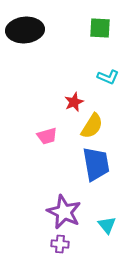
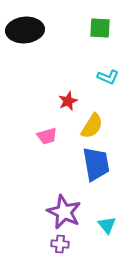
red star: moved 6 px left, 1 px up
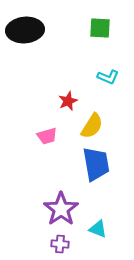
purple star: moved 3 px left, 3 px up; rotated 12 degrees clockwise
cyan triangle: moved 9 px left, 4 px down; rotated 30 degrees counterclockwise
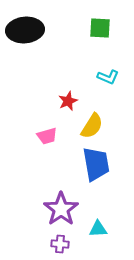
cyan triangle: rotated 24 degrees counterclockwise
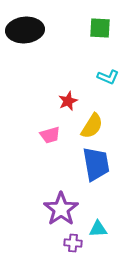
pink trapezoid: moved 3 px right, 1 px up
purple cross: moved 13 px right, 1 px up
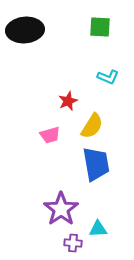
green square: moved 1 px up
